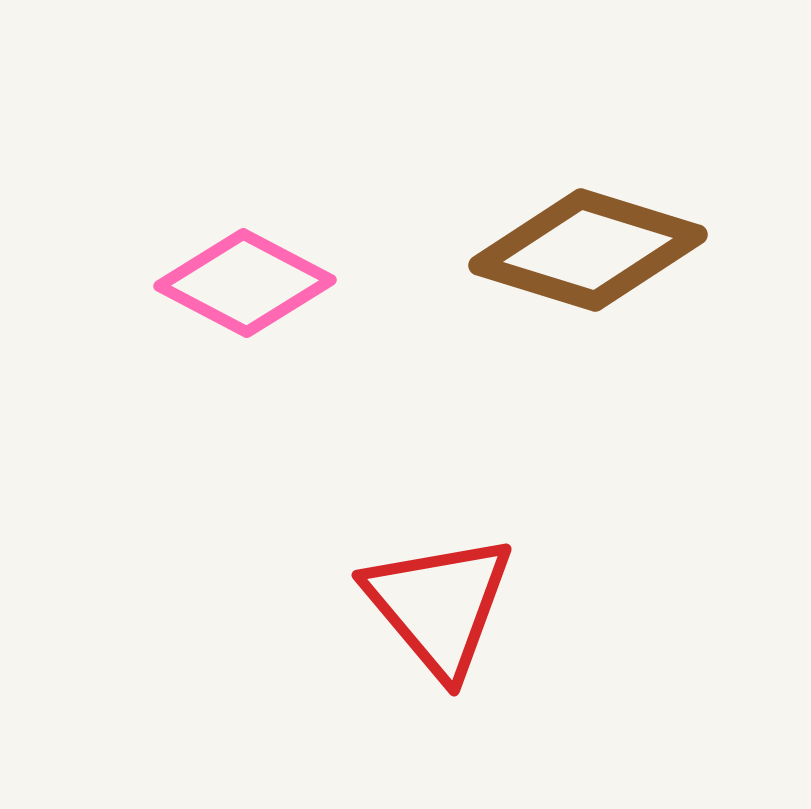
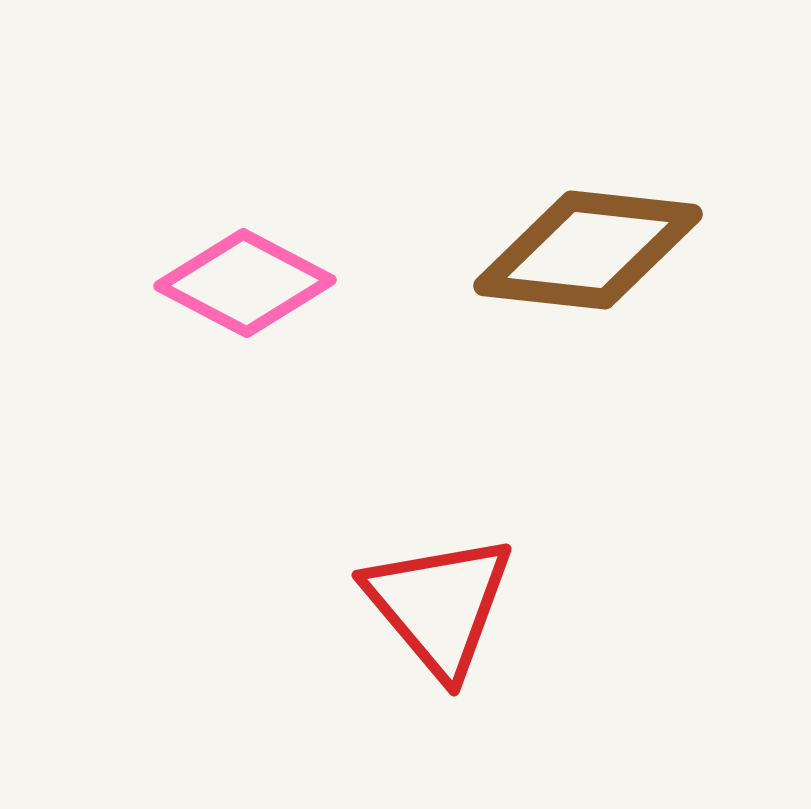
brown diamond: rotated 11 degrees counterclockwise
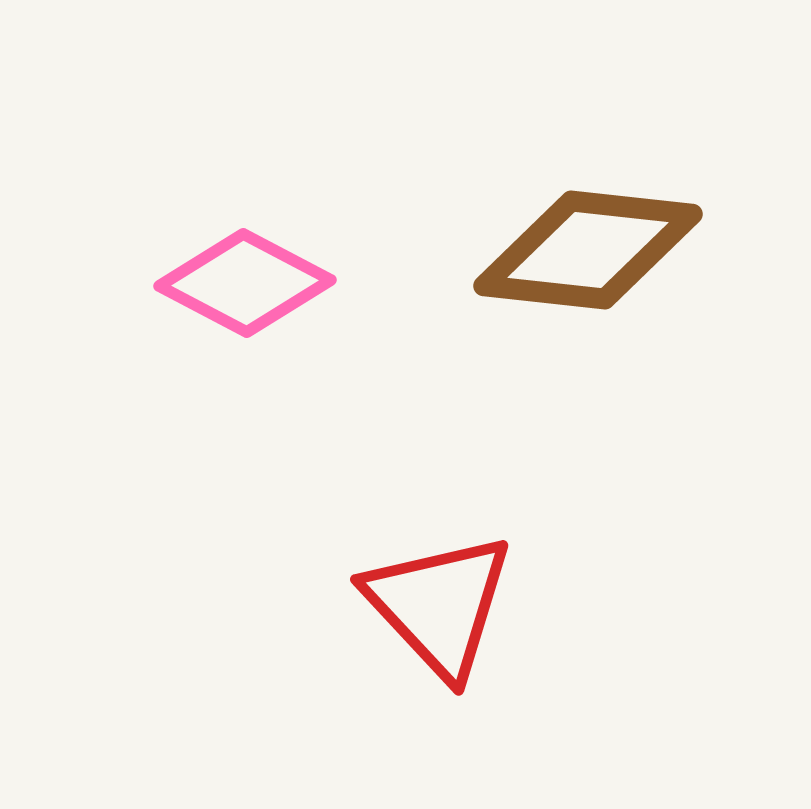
red triangle: rotated 3 degrees counterclockwise
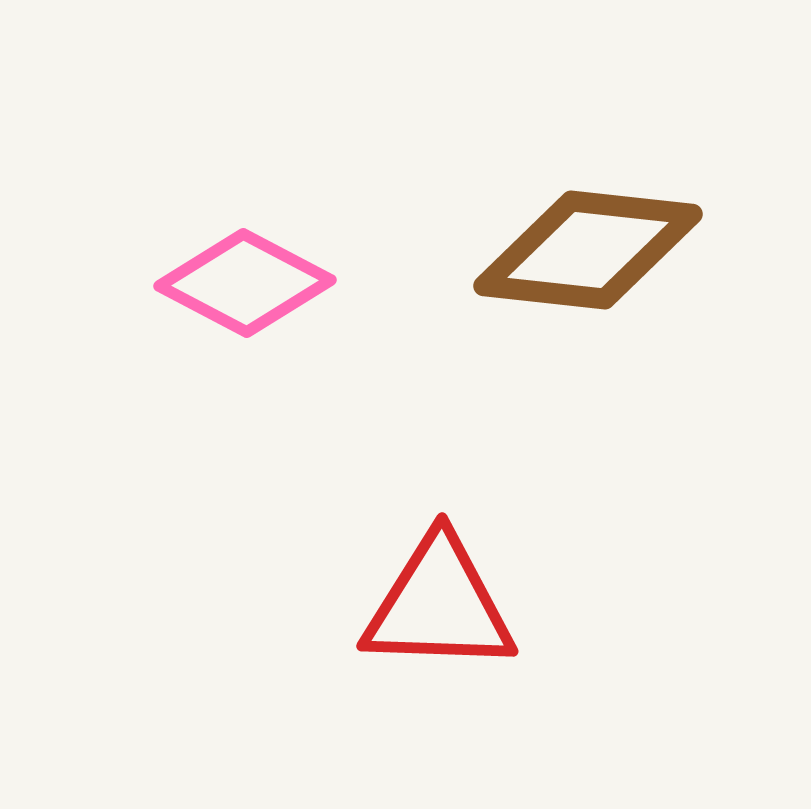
red triangle: rotated 45 degrees counterclockwise
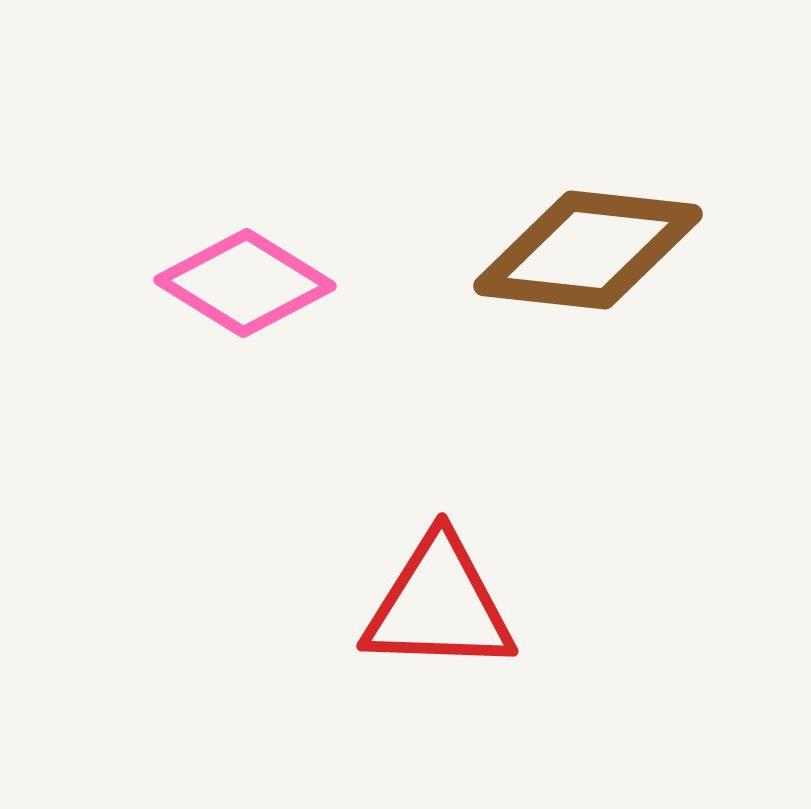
pink diamond: rotated 4 degrees clockwise
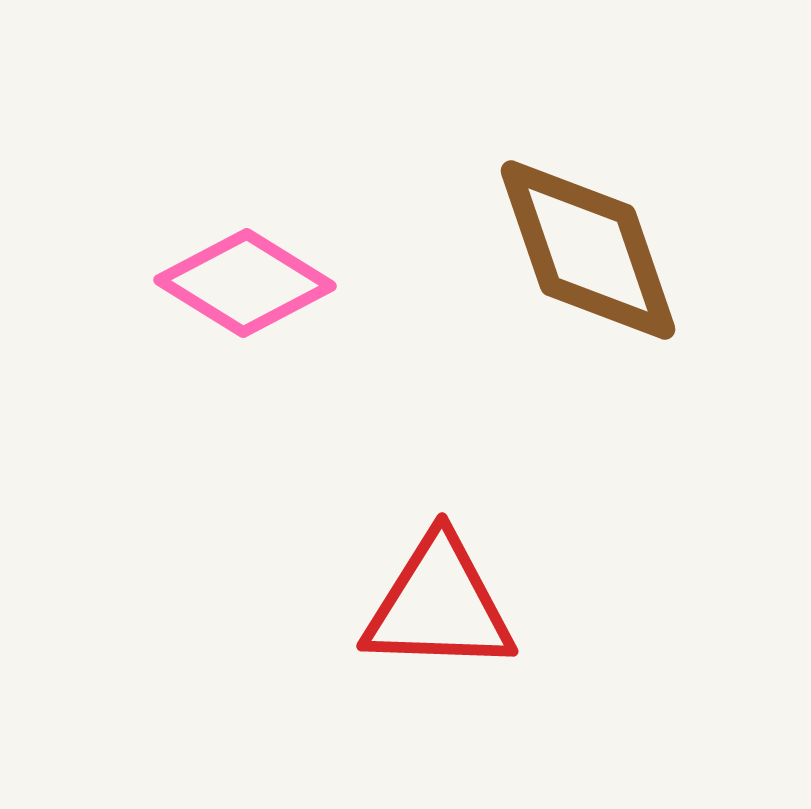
brown diamond: rotated 65 degrees clockwise
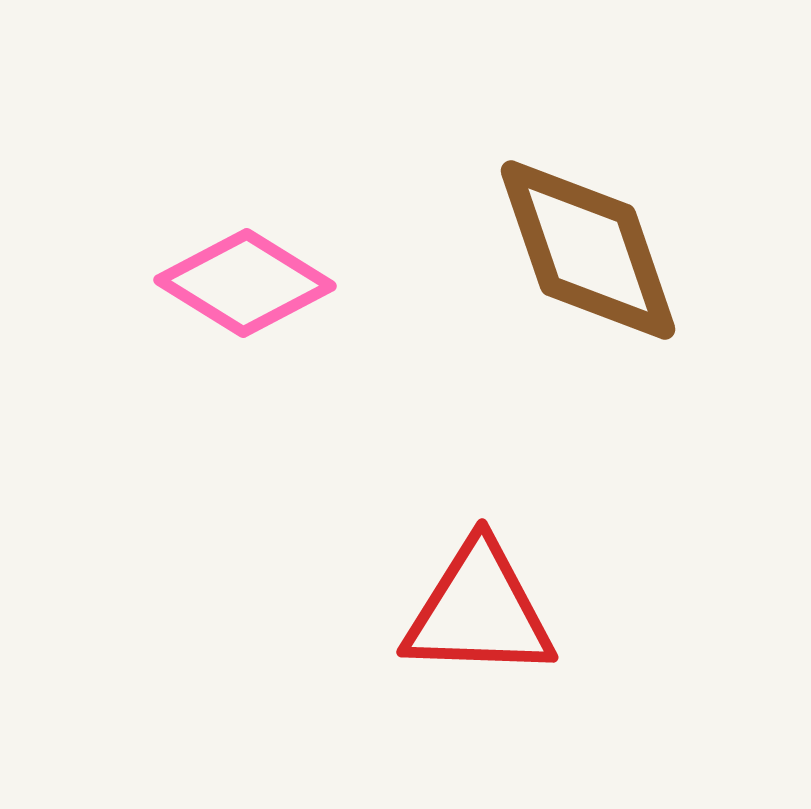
red triangle: moved 40 px right, 6 px down
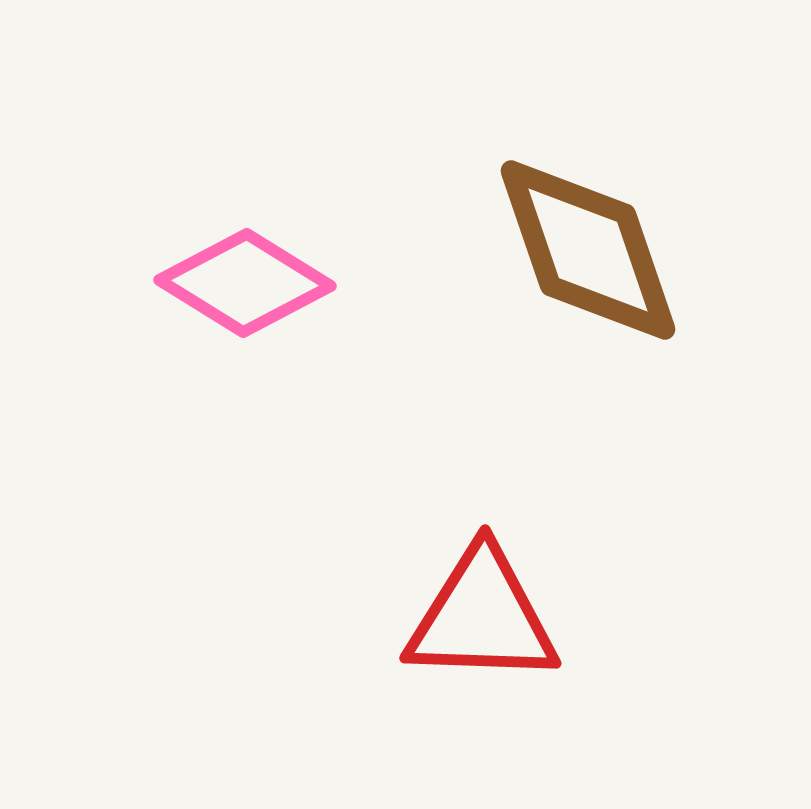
red triangle: moved 3 px right, 6 px down
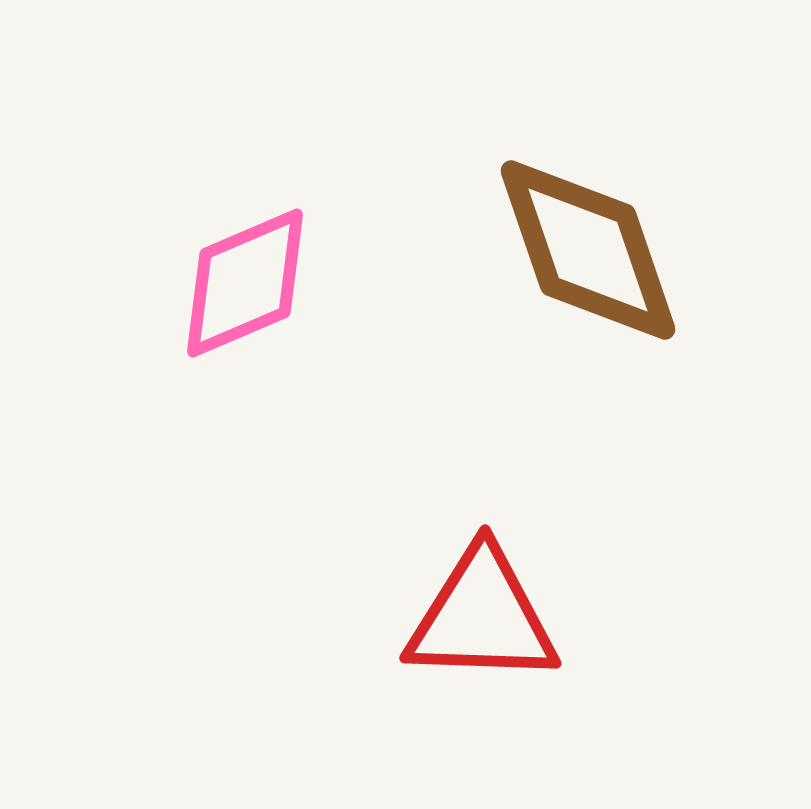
pink diamond: rotated 55 degrees counterclockwise
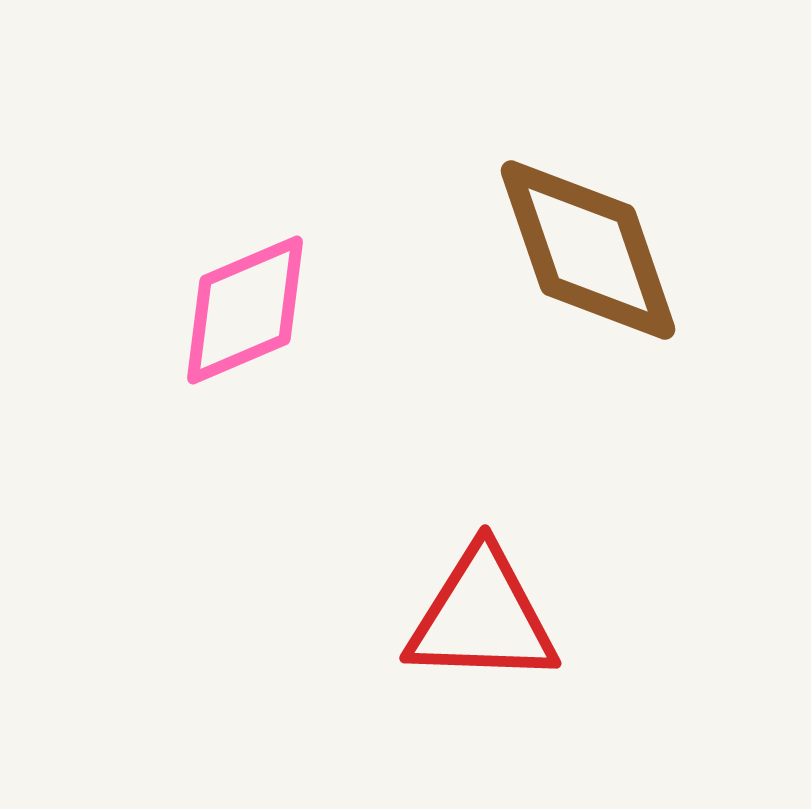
pink diamond: moved 27 px down
